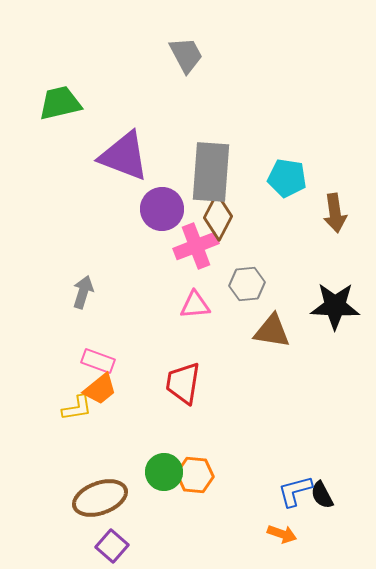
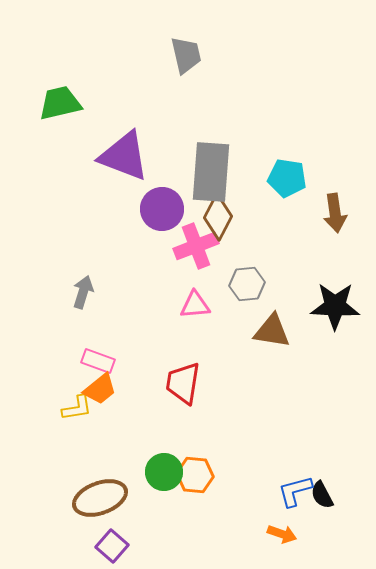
gray trapezoid: rotated 15 degrees clockwise
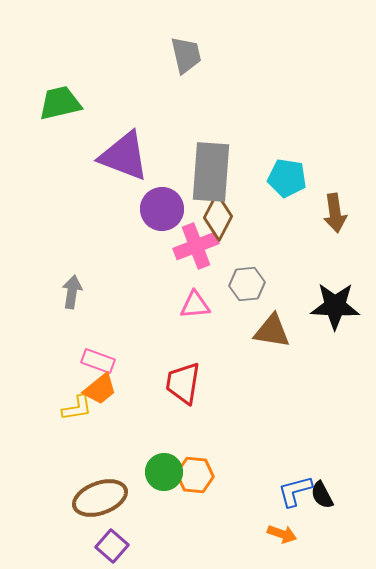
gray arrow: moved 11 px left; rotated 8 degrees counterclockwise
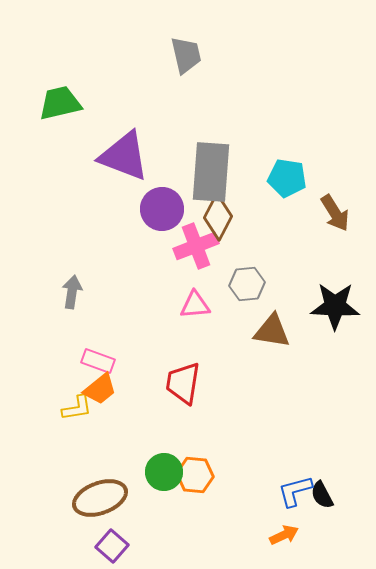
brown arrow: rotated 24 degrees counterclockwise
orange arrow: moved 2 px right, 1 px down; rotated 44 degrees counterclockwise
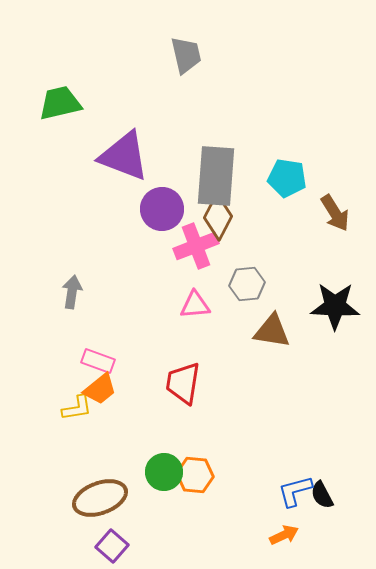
gray rectangle: moved 5 px right, 4 px down
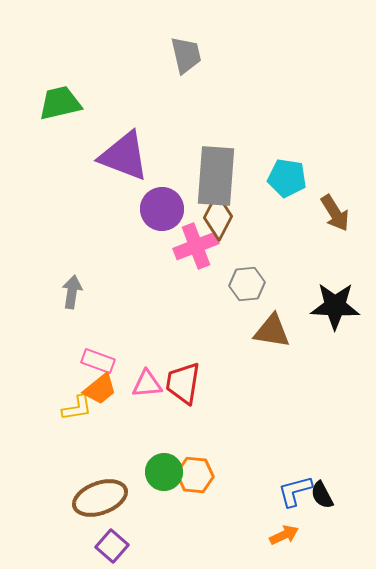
pink triangle: moved 48 px left, 79 px down
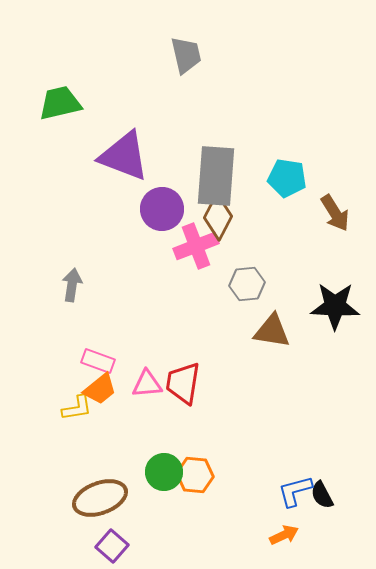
gray arrow: moved 7 px up
